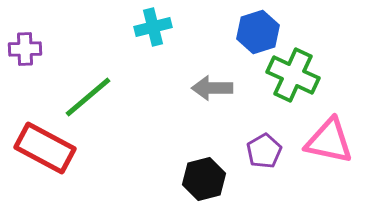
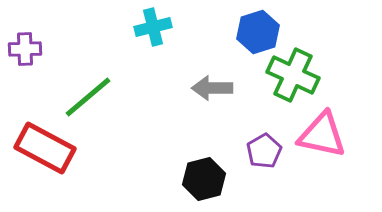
pink triangle: moved 7 px left, 6 px up
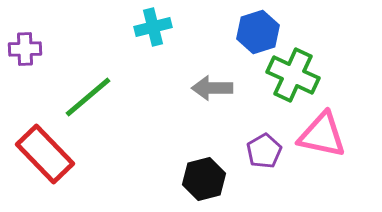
red rectangle: moved 6 px down; rotated 18 degrees clockwise
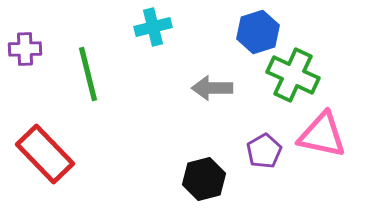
green line: moved 23 px up; rotated 64 degrees counterclockwise
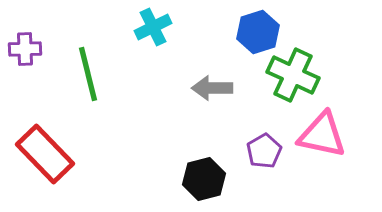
cyan cross: rotated 12 degrees counterclockwise
